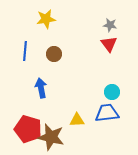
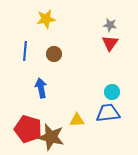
red triangle: moved 1 px right, 1 px up; rotated 12 degrees clockwise
blue trapezoid: moved 1 px right
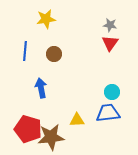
brown star: rotated 20 degrees counterclockwise
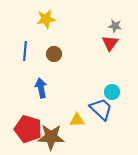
gray star: moved 5 px right, 1 px down
blue trapezoid: moved 7 px left, 4 px up; rotated 50 degrees clockwise
brown star: rotated 8 degrees clockwise
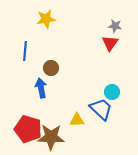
brown circle: moved 3 px left, 14 px down
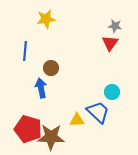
blue trapezoid: moved 3 px left, 3 px down
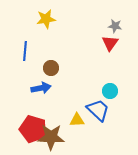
blue arrow: rotated 90 degrees clockwise
cyan circle: moved 2 px left, 1 px up
blue trapezoid: moved 2 px up
red pentagon: moved 5 px right
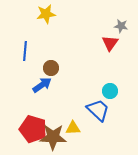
yellow star: moved 5 px up
gray star: moved 6 px right
blue arrow: moved 1 px right, 3 px up; rotated 24 degrees counterclockwise
yellow triangle: moved 4 px left, 8 px down
brown star: moved 2 px right
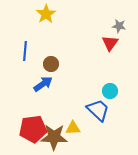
yellow star: rotated 24 degrees counterclockwise
gray star: moved 2 px left
brown circle: moved 4 px up
blue arrow: moved 1 px right, 1 px up
red pentagon: rotated 24 degrees counterclockwise
brown star: moved 1 px right
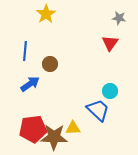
gray star: moved 8 px up
brown circle: moved 1 px left
blue arrow: moved 13 px left
